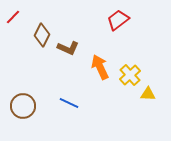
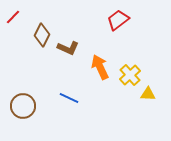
blue line: moved 5 px up
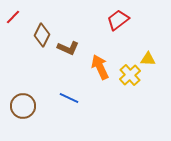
yellow triangle: moved 35 px up
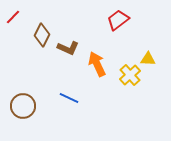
orange arrow: moved 3 px left, 3 px up
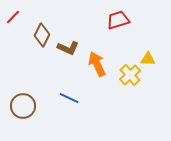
red trapezoid: rotated 20 degrees clockwise
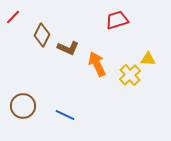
red trapezoid: moved 1 px left
blue line: moved 4 px left, 17 px down
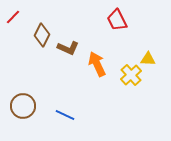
red trapezoid: rotated 100 degrees counterclockwise
yellow cross: moved 1 px right
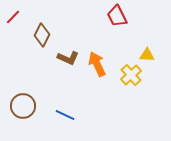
red trapezoid: moved 4 px up
brown L-shape: moved 10 px down
yellow triangle: moved 1 px left, 4 px up
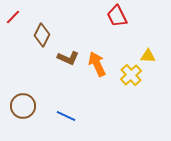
yellow triangle: moved 1 px right, 1 px down
blue line: moved 1 px right, 1 px down
